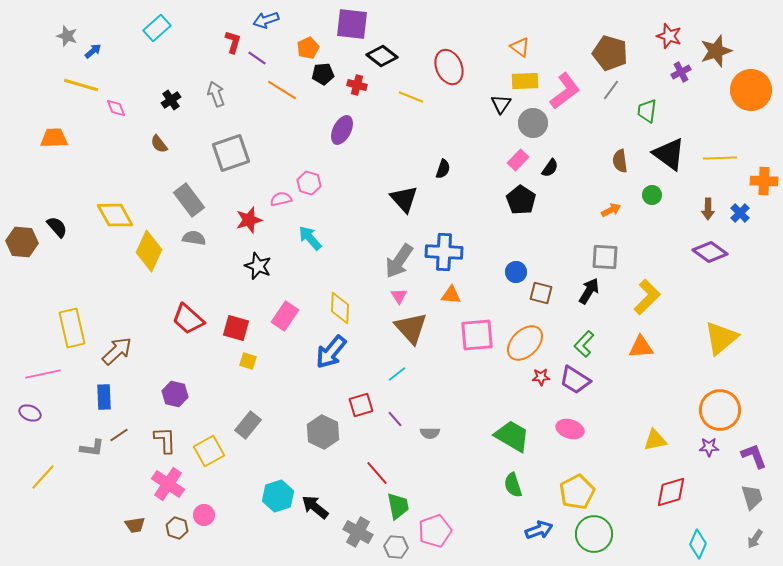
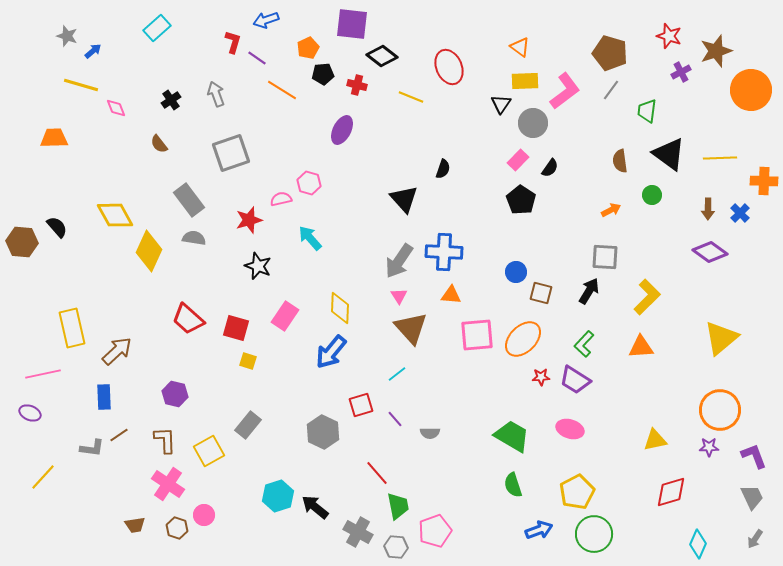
orange ellipse at (525, 343): moved 2 px left, 4 px up
gray trapezoid at (752, 497): rotated 8 degrees counterclockwise
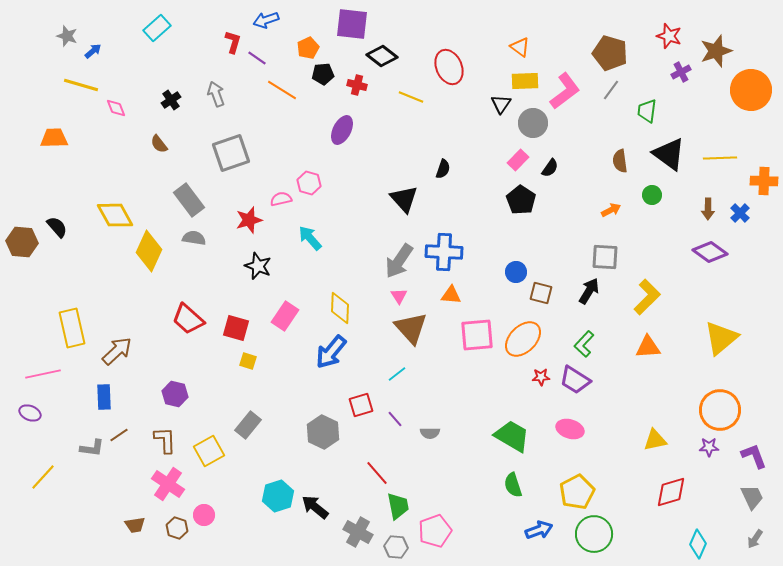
orange triangle at (641, 347): moved 7 px right
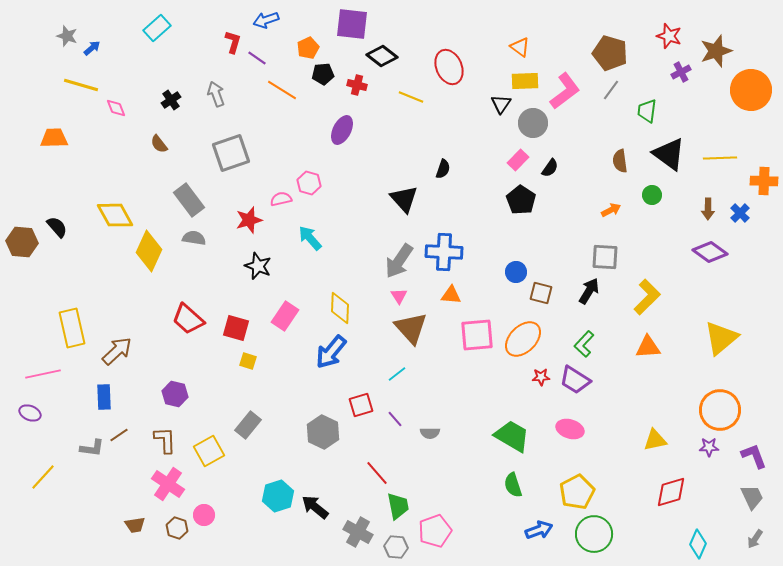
blue arrow at (93, 51): moved 1 px left, 3 px up
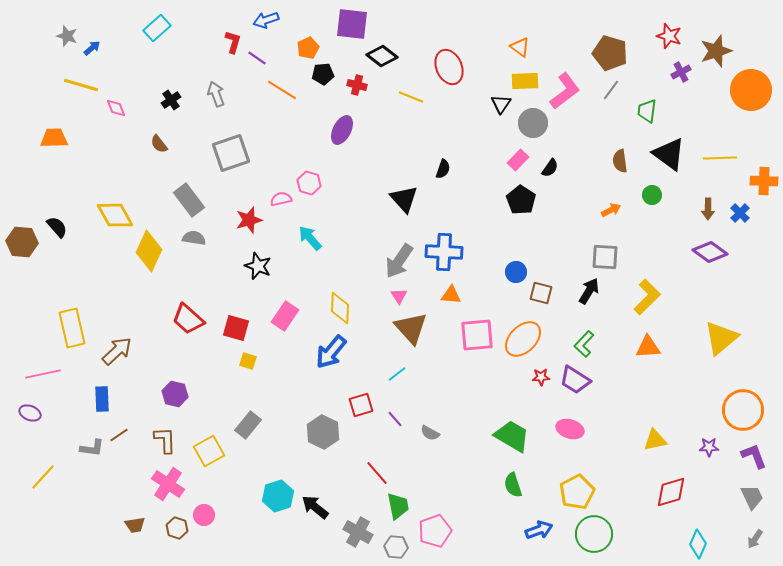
blue rectangle at (104, 397): moved 2 px left, 2 px down
orange circle at (720, 410): moved 23 px right
gray semicircle at (430, 433): rotated 30 degrees clockwise
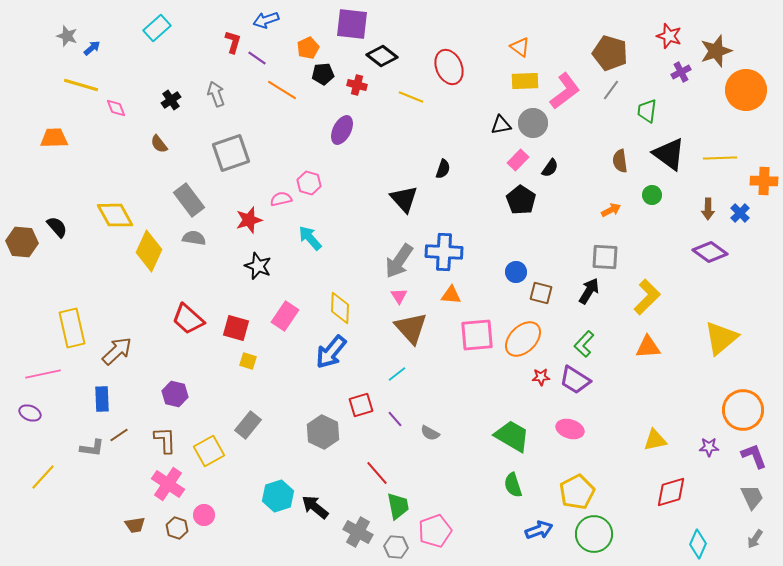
orange circle at (751, 90): moved 5 px left
black triangle at (501, 104): moved 21 px down; rotated 45 degrees clockwise
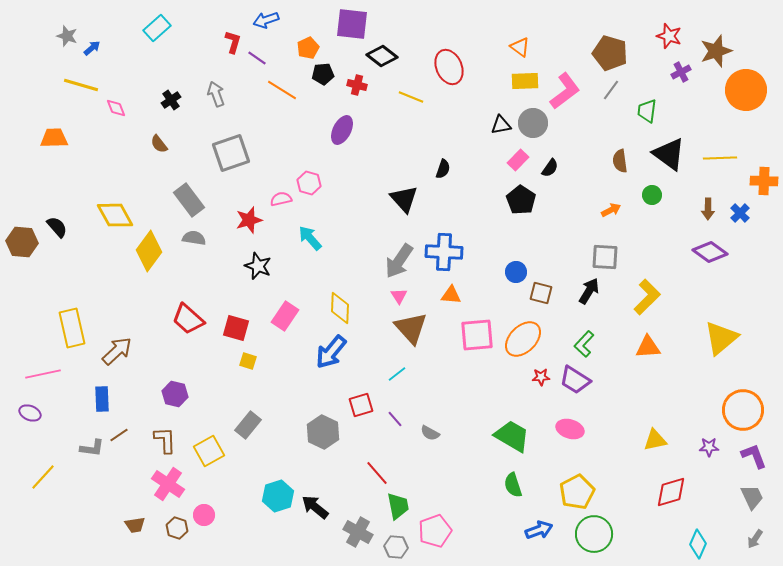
yellow diamond at (149, 251): rotated 12 degrees clockwise
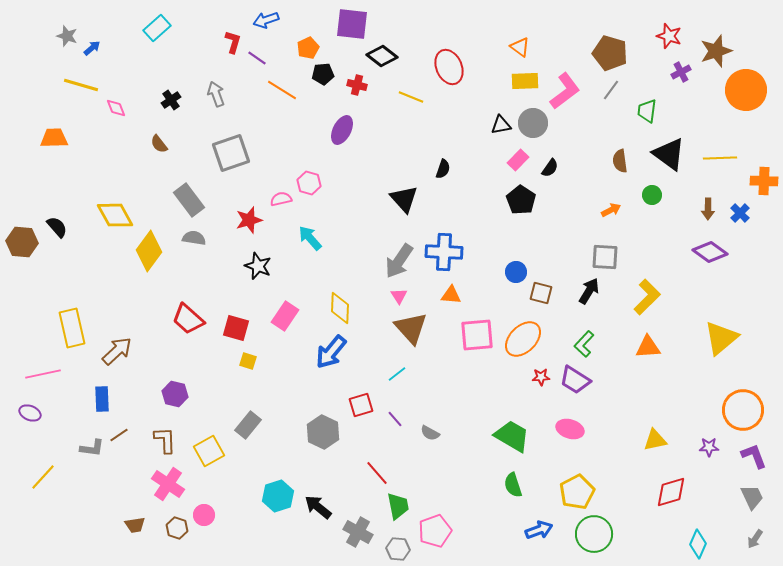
black arrow at (315, 507): moved 3 px right
gray hexagon at (396, 547): moved 2 px right, 2 px down
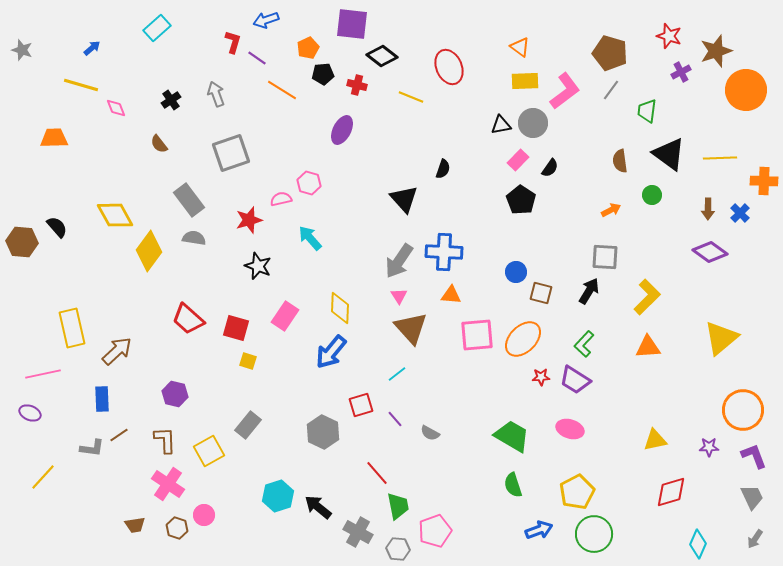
gray star at (67, 36): moved 45 px left, 14 px down
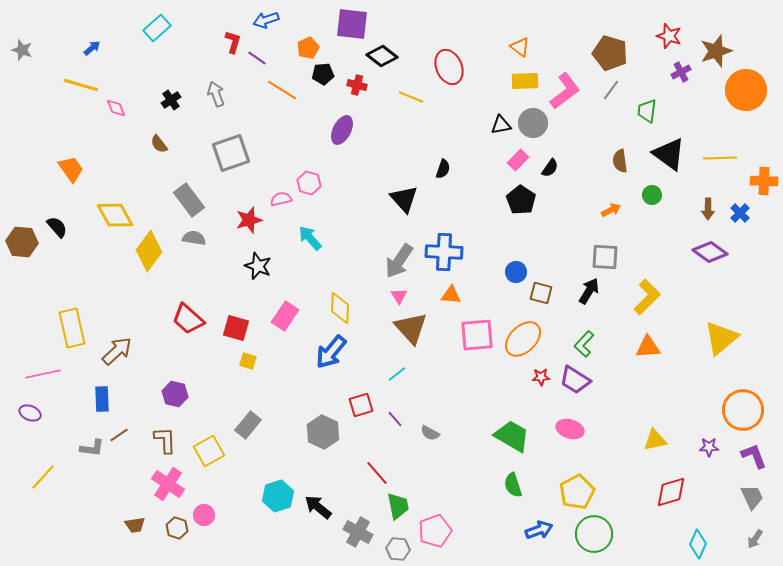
orange trapezoid at (54, 138): moved 17 px right, 31 px down; rotated 56 degrees clockwise
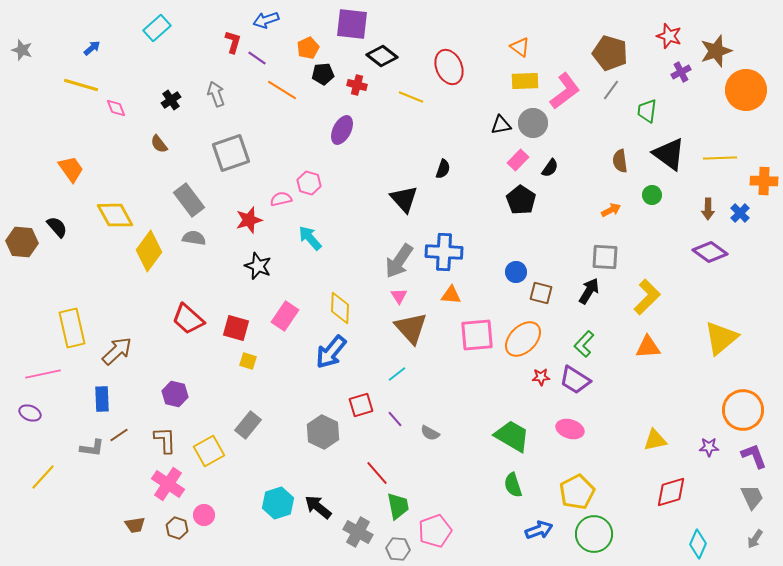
cyan hexagon at (278, 496): moved 7 px down
